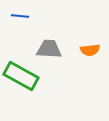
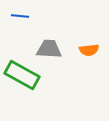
orange semicircle: moved 1 px left
green rectangle: moved 1 px right, 1 px up
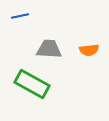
blue line: rotated 18 degrees counterclockwise
green rectangle: moved 10 px right, 9 px down
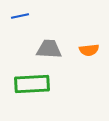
green rectangle: rotated 32 degrees counterclockwise
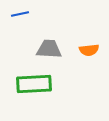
blue line: moved 2 px up
green rectangle: moved 2 px right
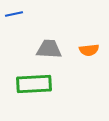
blue line: moved 6 px left
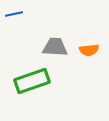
gray trapezoid: moved 6 px right, 2 px up
green rectangle: moved 2 px left, 3 px up; rotated 16 degrees counterclockwise
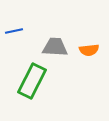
blue line: moved 17 px down
green rectangle: rotated 44 degrees counterclockwise
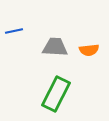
green rectangle: moved 24 px right, 13 px down
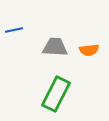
blue line: moved 1 px up
